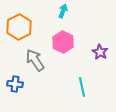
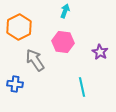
cyan arrow: moved 2 px right
pink hexagon: rotated 20 degrees counterclockwise
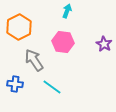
cyan arrow: moved 2 px right
purple star: moved 4 px right, 8 px up
gray arrow: moved 1 px left
cyan line: moved 30 px left; rotated 42 degrees counterclockwise
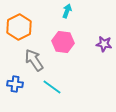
purple star: rotated 21 degrees counterclockwise
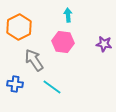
cyan arrow: moved 1 px right, 4 px down; rotated 24 degrees counterclockwise
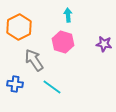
pink hexagon: rotated 10 degrees clockwise
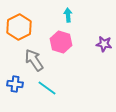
pink hexagon: moved 2 px left
cyan line: moved 5 px left, 1 px down
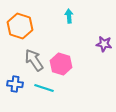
cyan arrow: moved 1 px right, 1 px down
orange hexagon: moved 1 px right, 1 px up; rotated 15 degrees counterclockwise
pink hexagon: moved 22 px down
cyan line: moved 3 px left; rotated 18 degrees counterclockwise
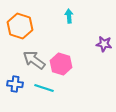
gray arrow: rotated 20 degrees counterclockwise
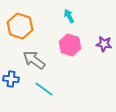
cyan arrow: rotated 24 degrees counterclockwise
pink hexagon: moved 9 px right, 19 px up
blue cross: moved 4 px left, 5 px up
cyan line: moved 1 px down; rotated 18 degrees clockwise
